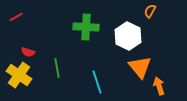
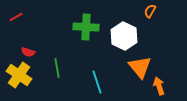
white hexagon: moved 4 px left
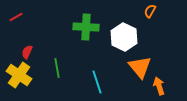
white hexagon: moved 1 px down
red semicircle: moved 1 px left; rotated 96 degrees clockwise
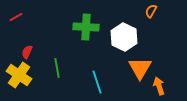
orange semicircle: moved 1 px right
orange triangle: moved 1 px down; rotated 10 degrees clockwise
